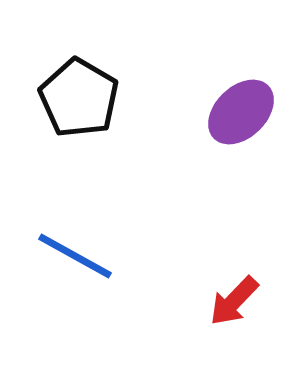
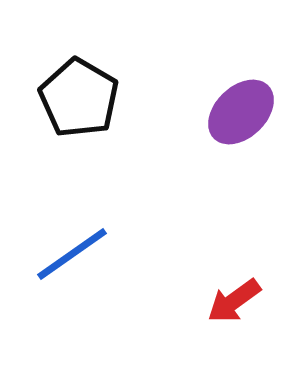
blue line: moved 3 px left, 2 px up; rotated 64 degrees counterclockwise
red arrow: rotated 10 degrees clockwise
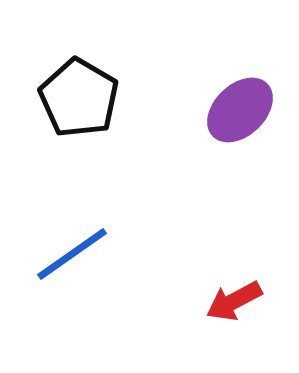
purple ellipse: moved 1 px left, 2 px up
red arrow: rotated 8 degrees clockwise
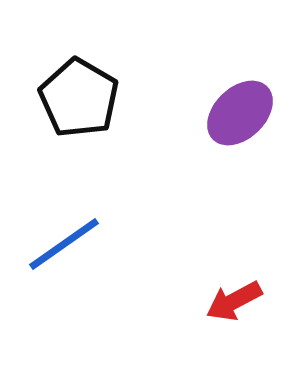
purple ellipse: moved 3 px down
blue line: moved 8 px left, 10 px up
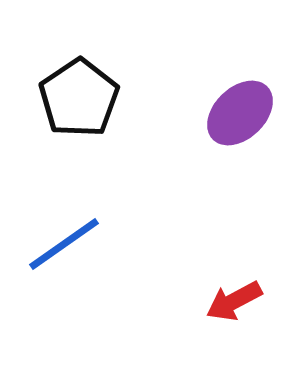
black pentagon: rotated 8 degrees clockwise
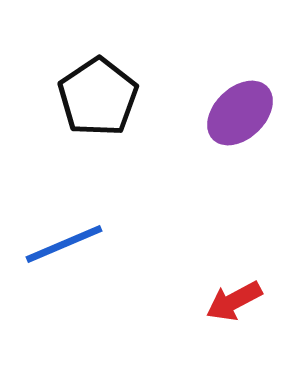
black pentagon: moved 19 px right, 1 px up
blue line: rotated 12 degrees clockwise
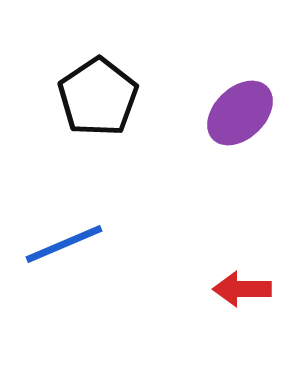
red arrow: moved 8 px right, 12 px up; rotated 28 degrees clockwise
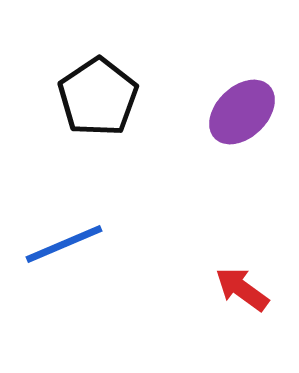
purple ellipse: moved 2 px right, 1 px up
red arrow: rotated 36 degrees clockwise
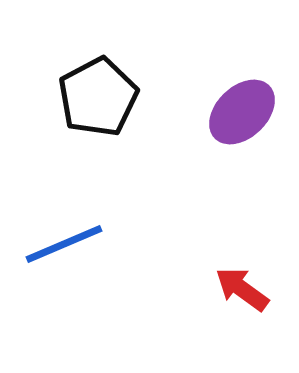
black pentagon: rotated 6 degrees clockwise
